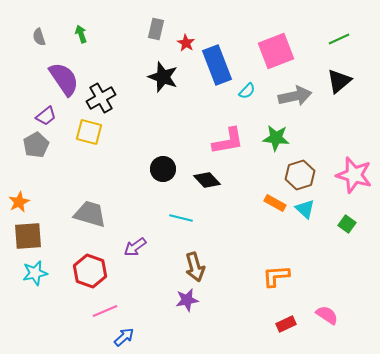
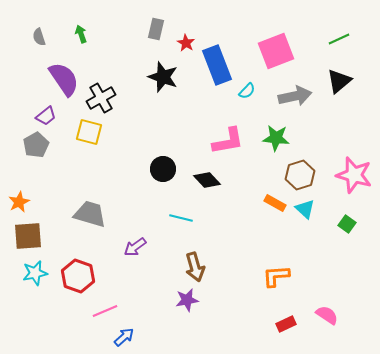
red hexagon: moved 12 px left, 5 px down
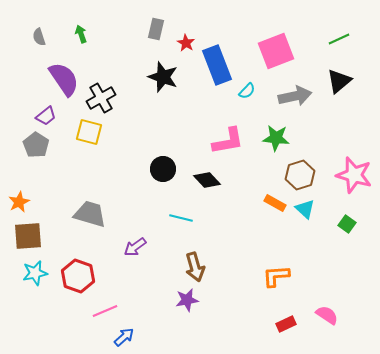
gray pentagon: rotated 10 degrees counterclockwise
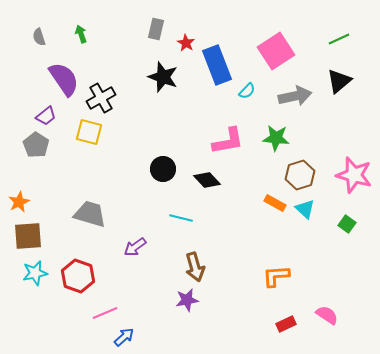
pink square: rotated 12 degrees counterclockwise
pink line: moved 2 px down
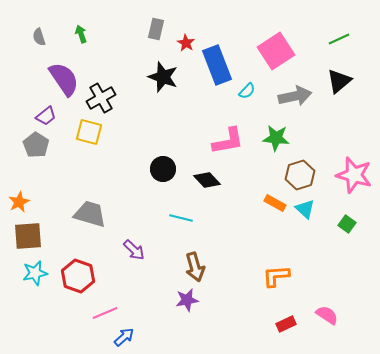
purple arrow: moved 1 px left, 3 px down; rotated 100 degrees counterclockwise
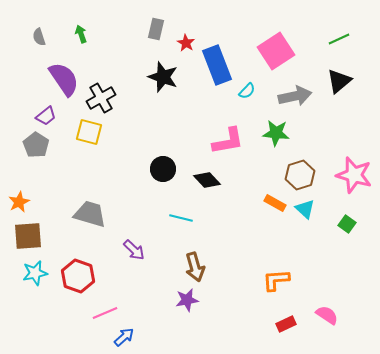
green star: moved 5 px up
orange L-shape: moved 4 px down
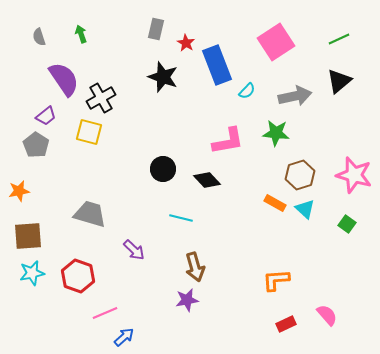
pink square: moved 9 px up
orange star: moved 11 px up; rotated 15 degrees clockwise
cyan star: moved 3 px left
pink semicircle: rotated 15 degrees clockwise
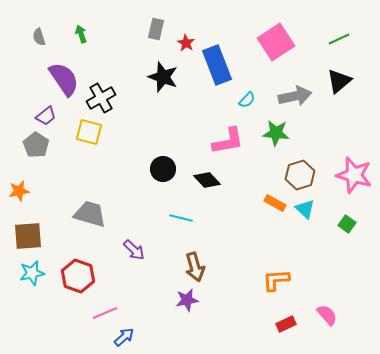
cyan semicircle: moved 9 px down
